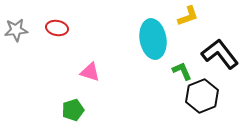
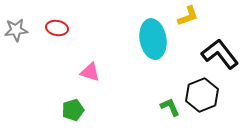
green L-shape: moved 12 px left, 36 px down
black hexagon: moved 1 px up
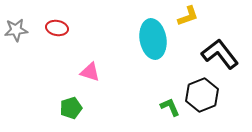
green pentagon: moved 2 px left, 2 px up
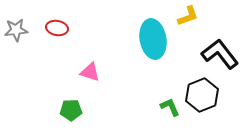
green pentagon: moved 2 px down; rotated 15 degrees clockwise
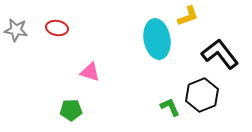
gray star: rotated 15 degrees clockwise
cyan ellipse: moved 4 px right
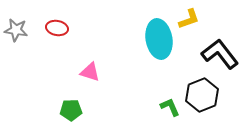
yellow L-shape: moved 1 px right, 3 px down
cyan ellipse: moved 2 px right
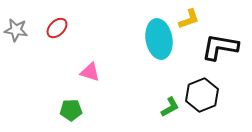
red ellipse: rotated 55 degrees counterclockwise
black L-shape: moved 7 px up; rotated 42 degrees counterclockwise
green L-shape: rotated 85 degrees clockwise
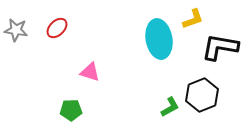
yellow L-shape: moved 4 px right
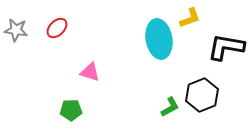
yellow L-shape: moved 3 px left, 1 px up
black L-shape: moved 6 px right
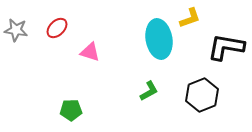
pink triangle: moved 20 px up
green L-shape: moved 21 px left, 16 px up
